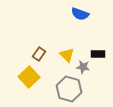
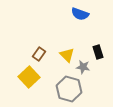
black rectangle: moved 2 px up; rotated 72 degrees clockwise
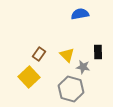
blue semicircle: rotated 150 degrees clockwise
black rectangle: rotated 16 degrees clockwise
gray hexagon: moved 2 px right
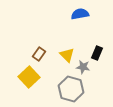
black rectangle: moved 1 px left, 1 px down; rotated 24 degrees clockwise
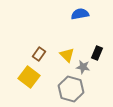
yellow square: rotated 10 degrees counterclockwise
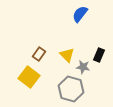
blue semicircle: rotated 42 degrees counterclockwise
black rectangle: moved 2 px right, 2 px down
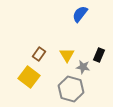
yellow triangle: rotated 14 degrees clockwise
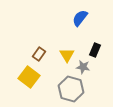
blue semicircle: moved 4 px down
black rectangle: moved 4 px left, 5 px up
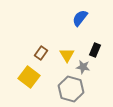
brown rectangle: moved 2 px right, 1 px up
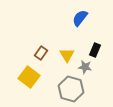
gray star: moved 2 px right
